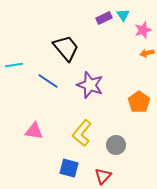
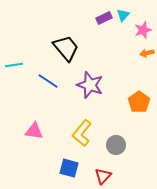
cyan triangle: rotated 16 degrees clockwise
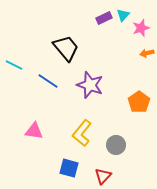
pink star: moved 2 px left, 2 px up
cyan line: rotated 36 degrees clockwise
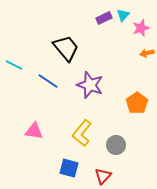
orange pentagon: moved 2 px left, 1 px down
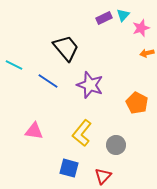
orange pentagon: rotated 10 degrees counterclockwise
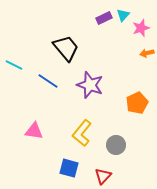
orange pentagon: rotated 20 degrees clockwise
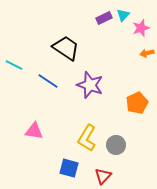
black trapezoid: rotated 16 degrees counterclockwise
yellow L-shape: moved 5 px right, 5 px down; rotated 8 degrees counterclockwise
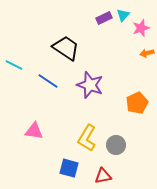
red triangle: rotated 36 degrees clockwise
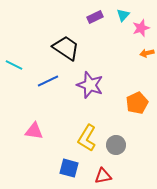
purple rectangle: moved 9 px left, 1 px up
blue line: rotated 60 degrees counterclockwise
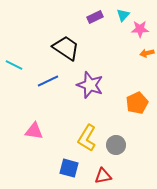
pink star: moved 1 px left, 1 px down; rotated 18 degrees clockwise
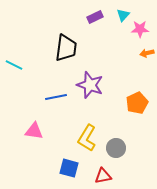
black trapezoid: rotated 64 degrees clockwise
blue line: moved 8 px right, 16 px down; rotated 15 degrees clockwise
gray circle: moved 3 px down
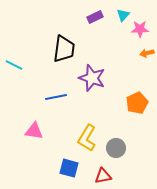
black trapezoid: moved 2 px left, 1 px down
purple star: moved 2 px right, 7 px up
